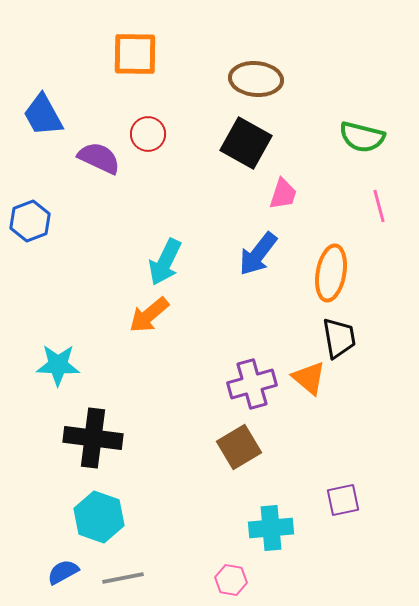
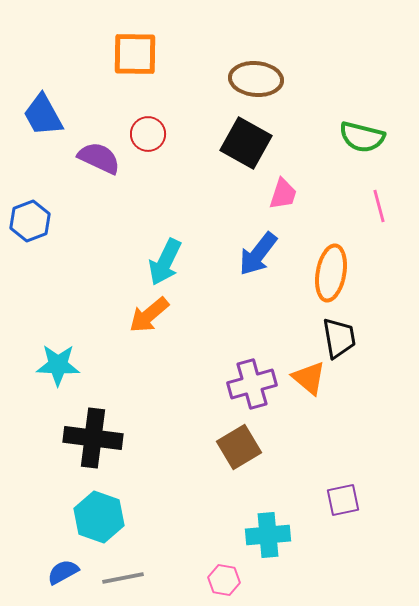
cyan cross: moved 3 px left, 7 px down
pink hexagon: moved 7 px left
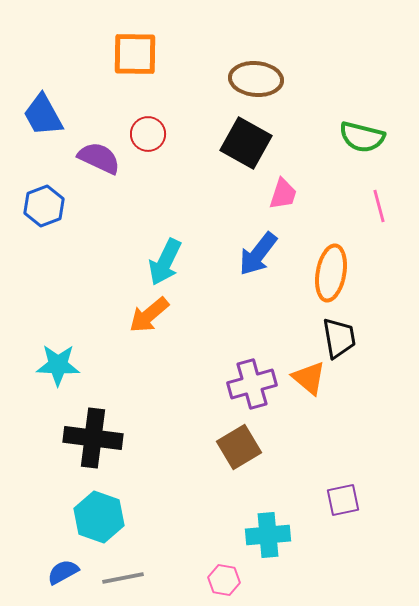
blue hexagon: moved 14 px right, 15 px up
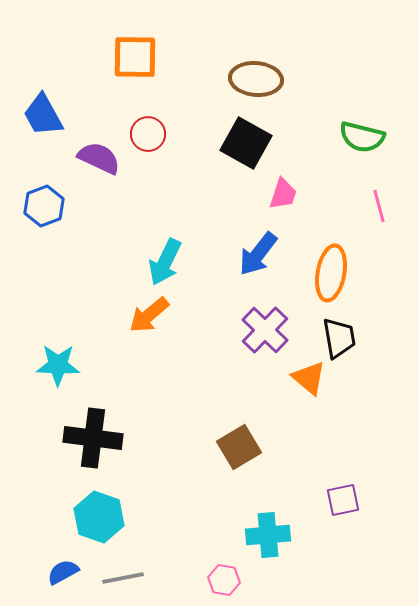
orange square: moved 3 px down
purple cross: moved 13 px right, 54 px up; rotated 30 degrees counterclockwise
